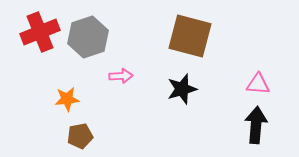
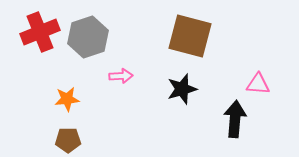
black arrow: moved 21 px left, 6 px up
brown pentagon: moved 12 px left, 4 px down; rotated 10 degrees clockwise
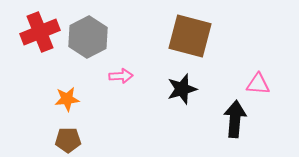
gray hexagon: rotated 9 degrees counterclockwise
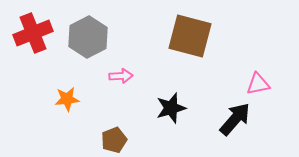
red cross: moved 7 px left, 1 px down
pink triangle: rotated 15 degrees counterclockwise
black star: moved 11 px left, 19 px down
black arrow: rotated 36 degrees clockwise
brown pentagon: moved 46 px right; rotated 20 degrees counterclockwise
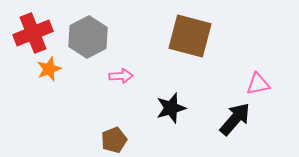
orange star: moved 18 px left, 30 px up; rotated 15 degrees counterclockwise
